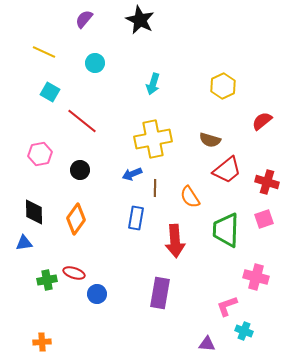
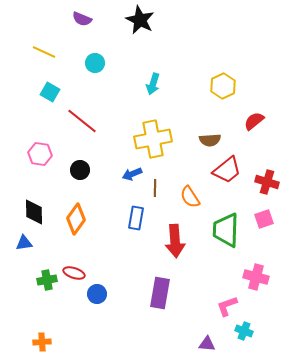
purple semicircle: moved 2 px left; rotated 108 degrees counterclockwise
red semicircle: moved 8 px left
brown semicircle: rotated 20 degrees counterclockwise
pink hexagon: rotated 20 degrees clockwise
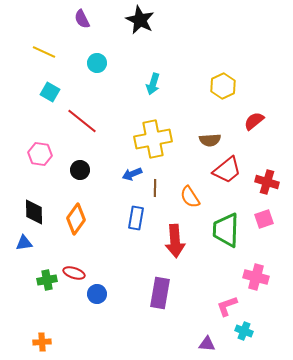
purple semicircle: rotated 42 degrees clockwise
cyan circle: moved 2 px right
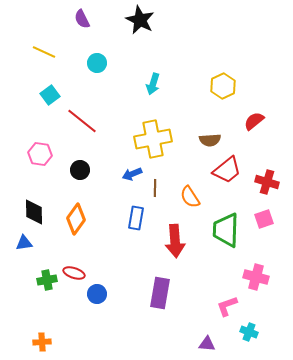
cyan square: moved 3 px down; rotated 24 degrees clockwise
cyan cross: moved 5 px right, 1 px down
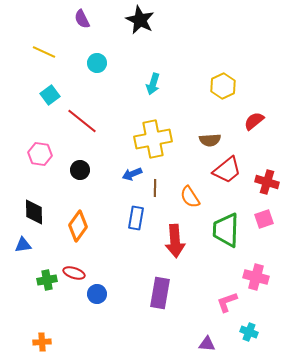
orange diamond: moved 2 px right, 7 px down
blue triangle: moved 1 px left, 2 px down
pink L-shape: moved 4 px up
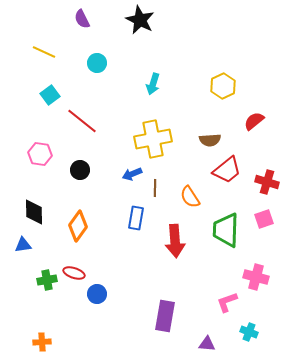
purple rectangle: moved 5 px right, 23 px down
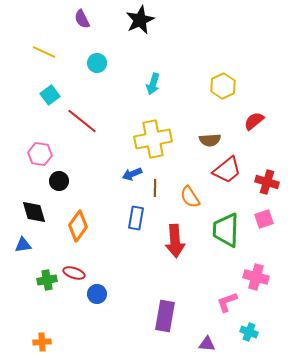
black star: rotated 20 degrees clockwise
black circle: moved 21 px left, 11 px down
black diamond: rotated 16 degrees counterclockwise
